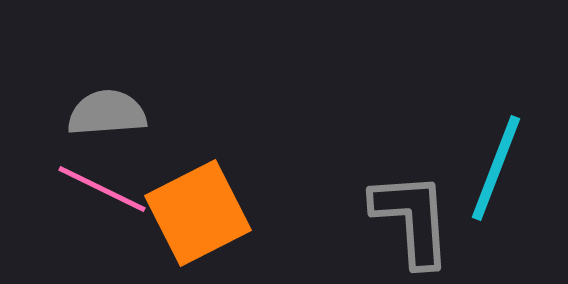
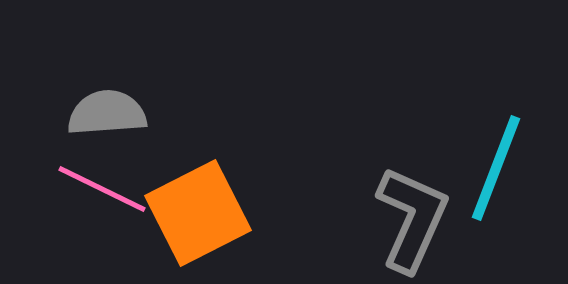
gray L-shape: rotated 28 degrees clockwise
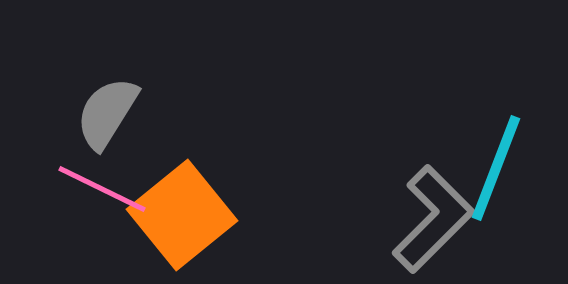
gray semicircle: rotated 54 degrees counterclockwise
orange square: moved 16 px left, 2 px down; rotated 12 degrees counterclockwise
gray L-shape: moved 21 px right; rotated 21 degrees clockwise
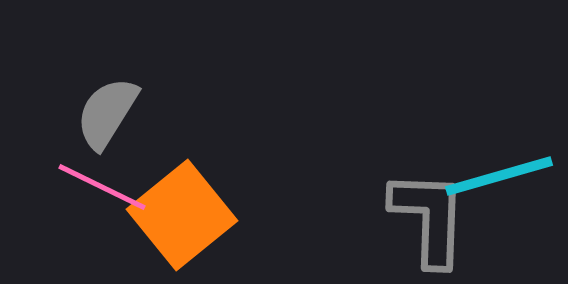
cyan line: moved 3 px right, 8 px down; rotated 53 degrees clockwise
pink line: moved 2 px up
gray L-shape: moved 4 px left, 1 px up; rotated 43 degrees counterclockwise
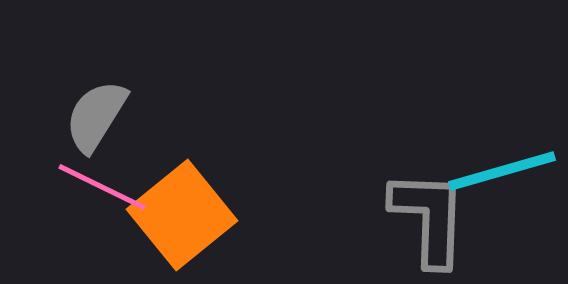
gray semicircle: moved 11 px left, 3 px down
cyan line: moved 3 px right, 5 px up
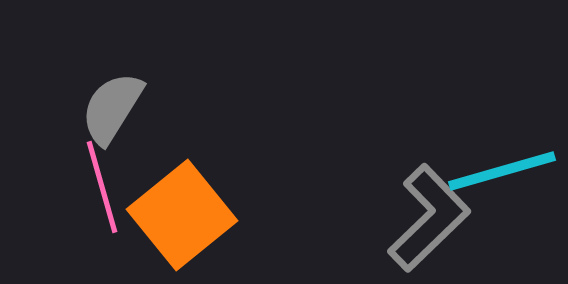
gray semicircle: moved 16 px right, 8 px up
pink line: rotated 48 degrees clockwise
gray L-shape: rotated 44 degrees clockwise
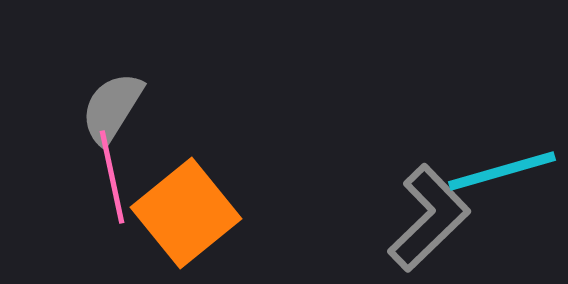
pink line: moved 10 px right, 10 px up; rotated 4 degrees clockwise
orange square: moved 4 px right, 2 px up
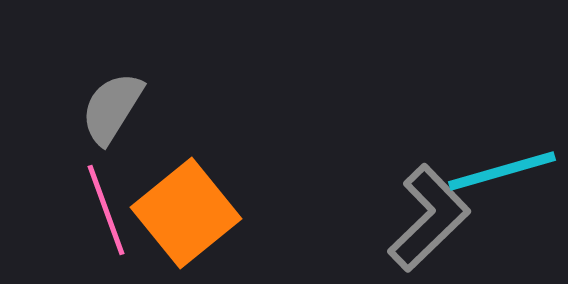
pink line: moved 6 px left, 33 px down; rotated 8 degrees counterclockwise
